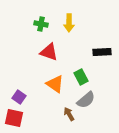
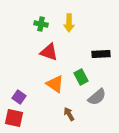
black rectangle: moved 1 px left, 2 px down
gray semicircle: moved 11 px right, 3 px up
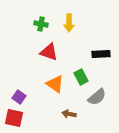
brown arrow: rotated 48 degrees counterclockwise
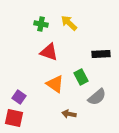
yellow arrow: rotated 132 degrees clockwise
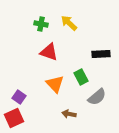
orange triangle: rotated 12 degrees clockwise
red square: rotated 36 degrees counterclockwise
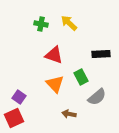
red triangle: moved 5 px right, 3 px down
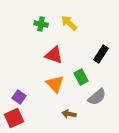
black rectangle: rotated 54 degrees counterclockwise
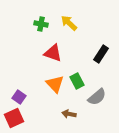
red triangle: moved 1 px left, 2 px up
green rectangle: moved 4 px left, 4 px down
